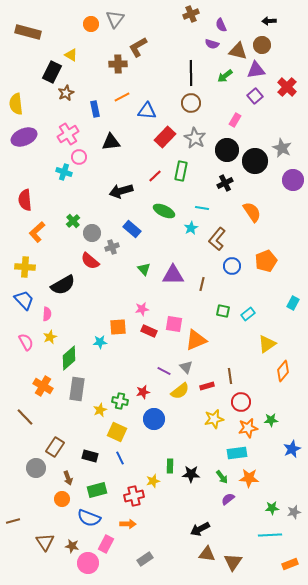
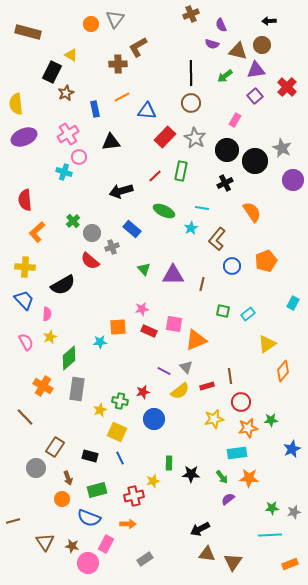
green rectangle at (170, 466): moved 1 px left, 3 px up
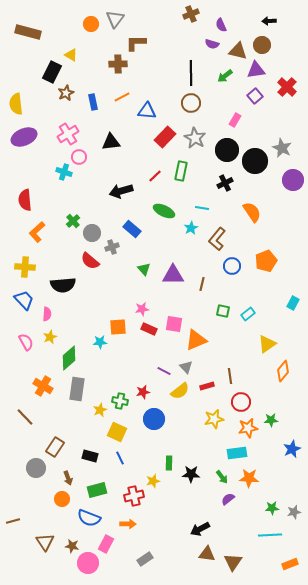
brown L-shape at (138, 47): moved 2 px left, 4 px up; rotated 30 degrees clockwise
blue rectangle at (95, 109): moved 2 px left, 7 px up
black semicircle at (63, 285): rotated 25 degrees clockwise
red rectangle at (149, 331): moved 2 px up
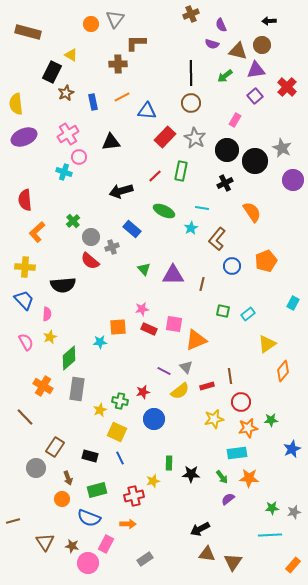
gray circle at (92, 233): moved 1 px left, 4 px down
orange rectangle at (290, 564): moved 3 px right, 1 px down; rotated 28 degrees counterclockwise
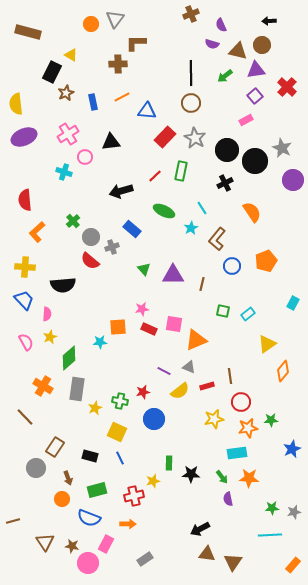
pink rectangle at (235, 120): moved 11 px right; rotated 32 degrees clockwise
pink circle at (79, 157): moved 6 px right
cyan line at (202, 208): rotated 48 degrees clockwise
gray triangle at (186, 367): moved 3 px right; rotated 24 degrees counterclockwise
yellow star at (100, 410): moved 5 px left, 2 px up
purple semicircle at (228, 499): rotated 64 degrees counterclockwise
